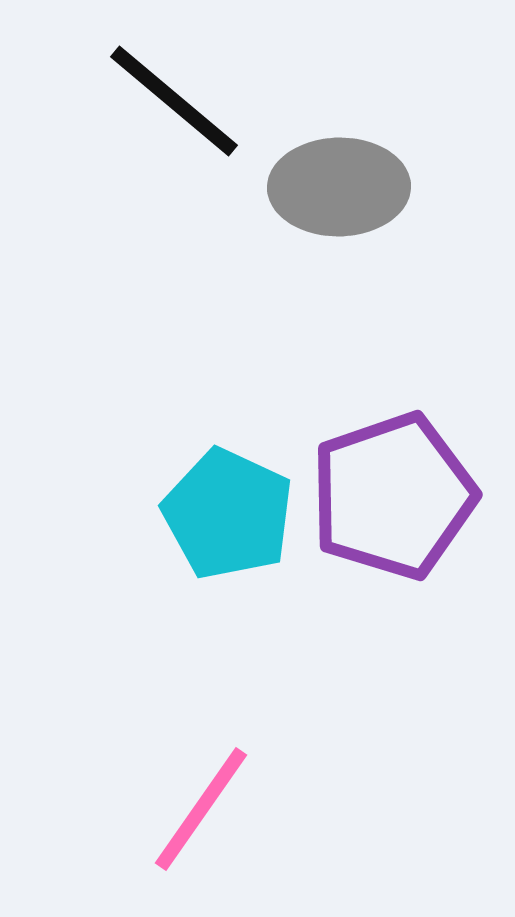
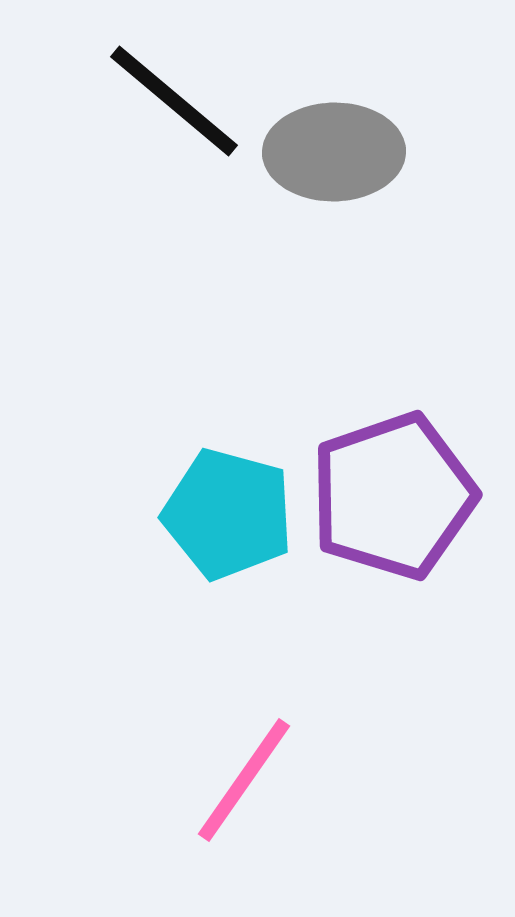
gray ellipse: moved 5 px left, 35 px up
cyan pentagon: rotated 10 degrees counterclockwise
pink line: moved 43 px right, 29 px up
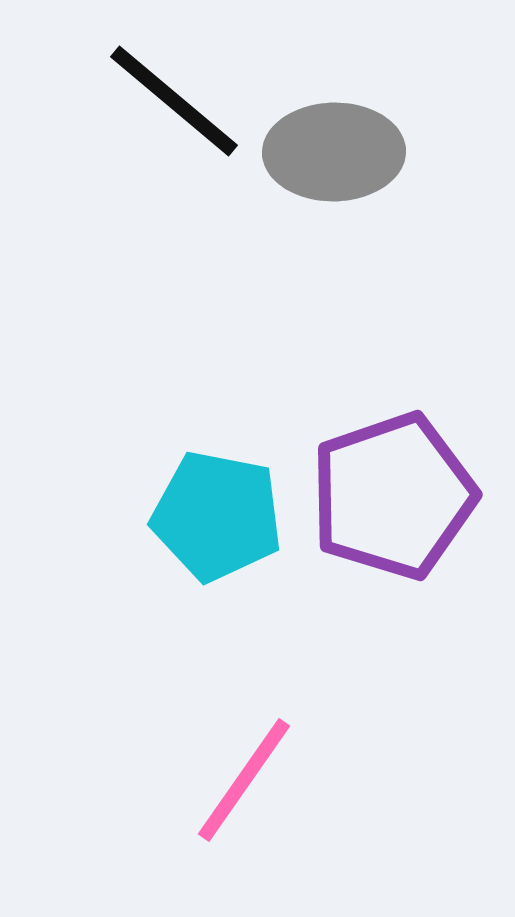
cyan pentagon: moved 11 px left, 2 px down; rotated 4 degrees counterclockwise
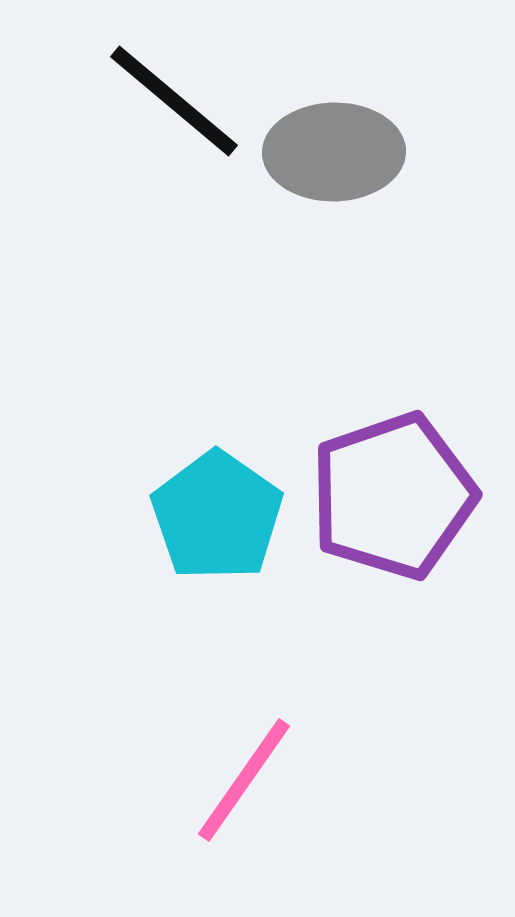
cyan pentagon: rotated 24 degrees clockwise
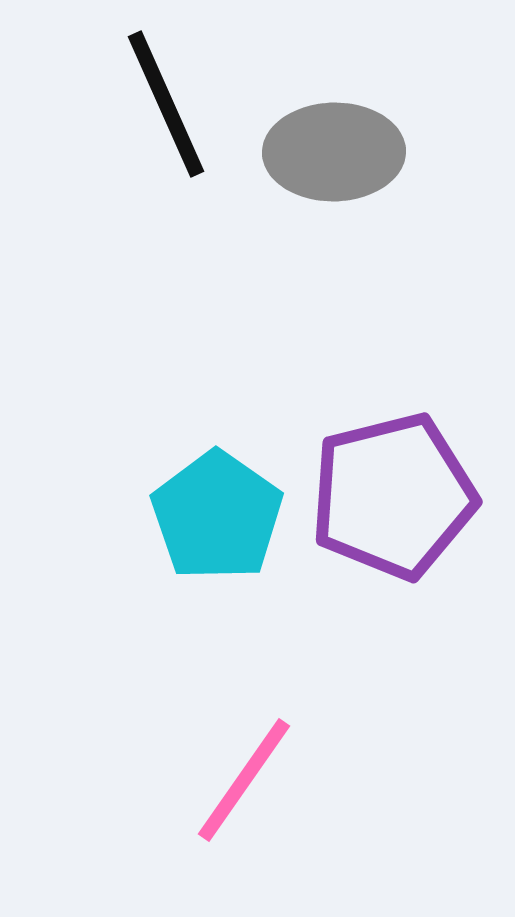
black line: moved 8 px left, 3 px down; rotated 26 degrees clockwise
purple pentagon: rotated 5 degrees clockwise
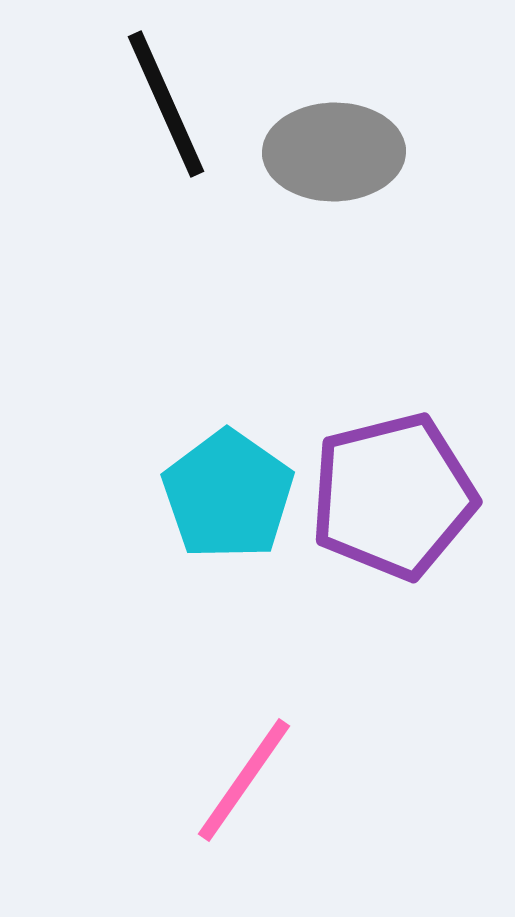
cyan pentagon: moved 11 px right, 21 px up
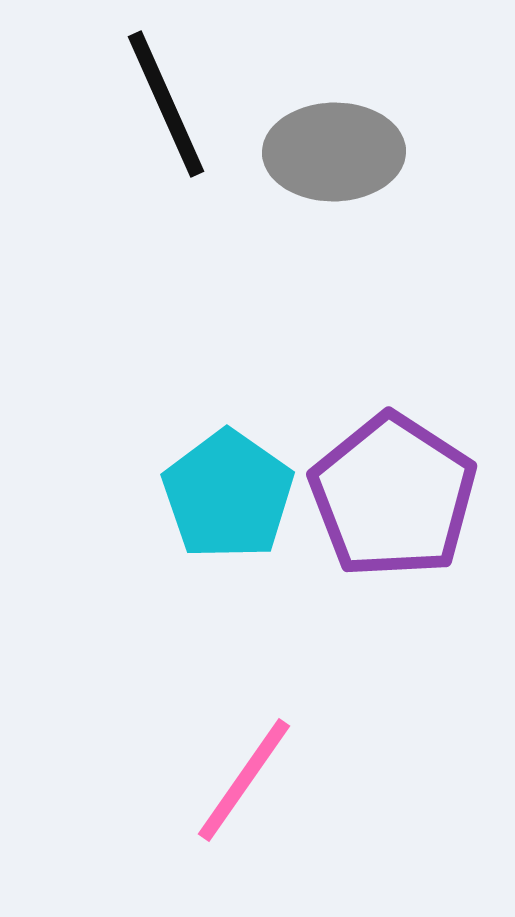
purple pentagon: rotated 25 degrees counterclockwise
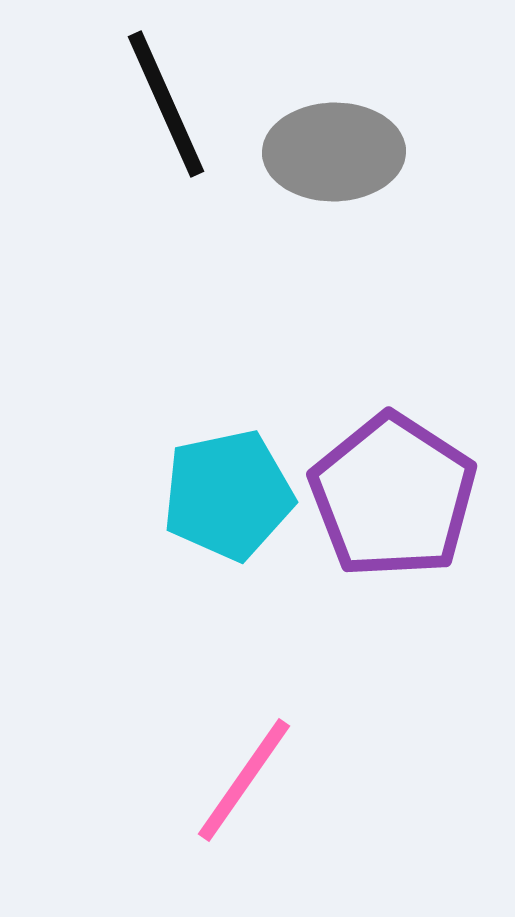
cyan pentagon: rotated 25 degrees clockwise
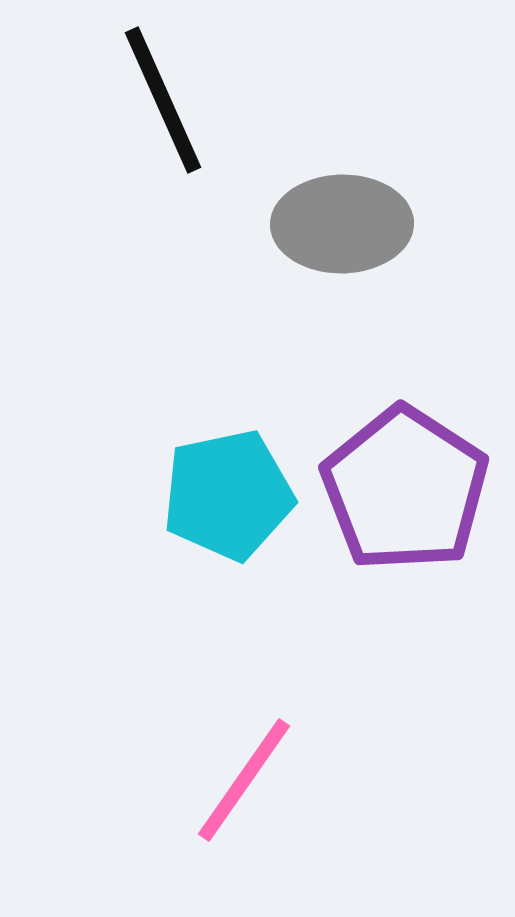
black line: moved 3 px left, 4 px up
gray ellipse: moved 8 px right, 72 px down
purple pentagon: moved 12 px right, 7 px up
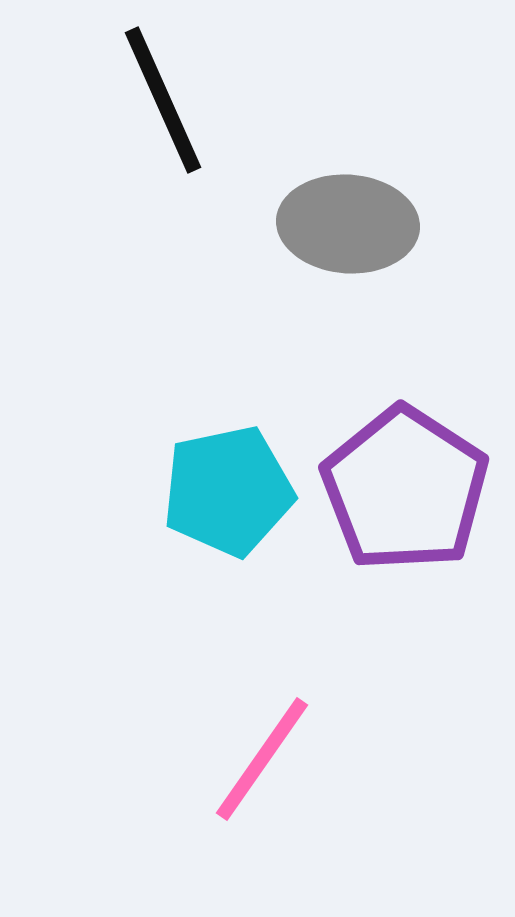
gray ellipse: moved 6 px right; rotated 5 degrees clockwise
cyan pentagon: moved 4 px up
pink line: moved 18 px right, 21 px up
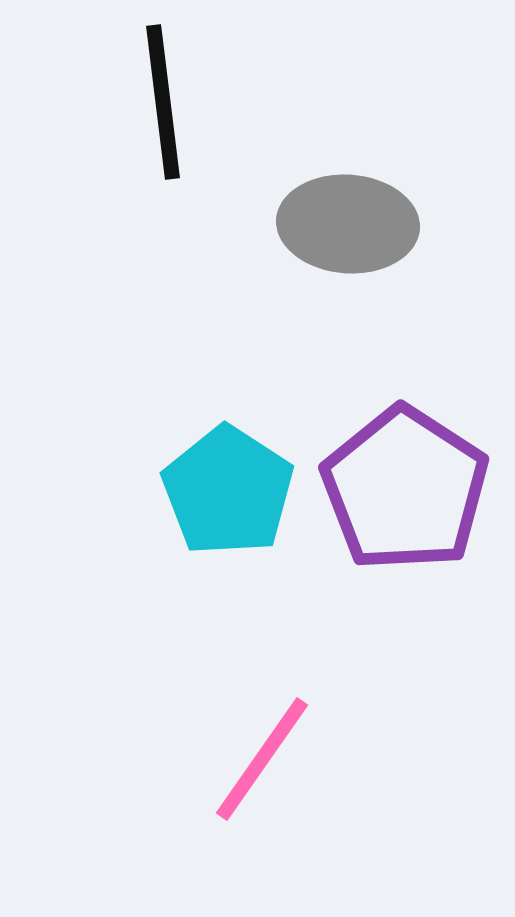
black line: moved 2 px down; rotated 17 degrees clockwise
cyan pentagon: rotated 27 degrees counterclockwise
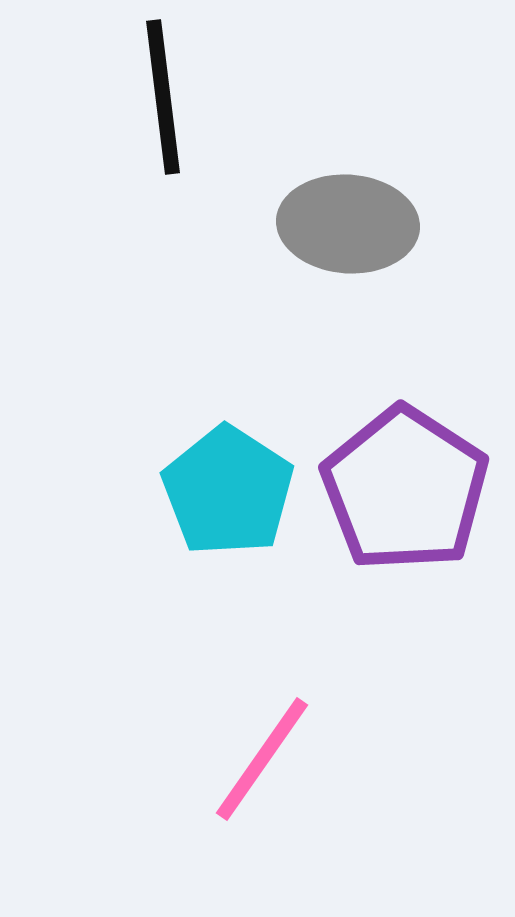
black line: moved 5 px up
